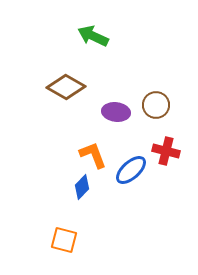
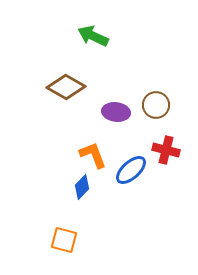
red cross: moved 1 px up
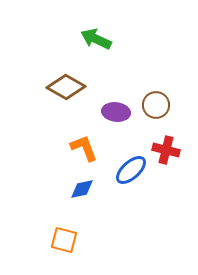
green arrow: moved 3 px right, 3 px down
orange L-shape: moved 9 px left, 7 px up
blue diamond: moved 2 px down; rotated 35 degrees clockwise
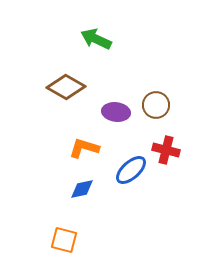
orange L-shape: rotated 52 degrees counterclockwise
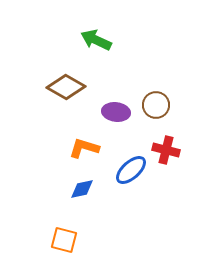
green arrow: moved 1 px down
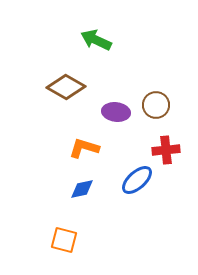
red cross: rotated 20 degrees counterclockwise
blue ellipse: moved 6 px right, 10 px down
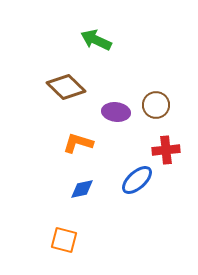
brown diamond: rotated 15 degrees clockwise
orange L-shape: moved 6 px left, 5 px up
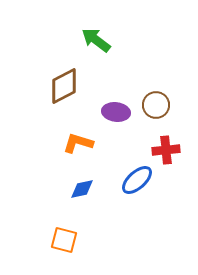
green arrow: rotated 12 degrees clockwise
brown diamond: moved 2 px left, 1 px up; rotated 72 degrees counterclockwise
